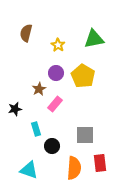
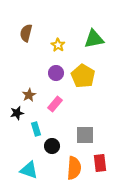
brown star: moved 10 px left, 6 px down
black star: moved 2 px right, 4 px down
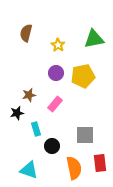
yellow pentagon: rotated 30 degrees clockwise
brown star: rotated 16 degrees clockwise
orange semicircle: rotated 15 degrees counterclockwise
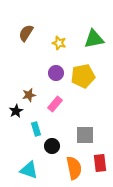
brown semicircle: rotated 18 degrees clockwise
yellow star: moved 1 px right, 2 px up; rotated 16 degrees counterclockwise
black star: moved 1 px left, 2 px up; rotated 16 degrees counterclockwise
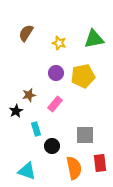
cyan triangle: moved 2 px left, 1 px down
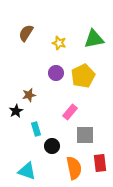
yellow pentagon: rotated 15 degrees counterclockwise
pink rectangle: moved 15 px right, 8 px down
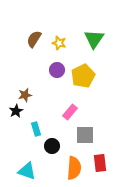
brown semicircle: moved 8 px right, 6 px down
green triangle: rotated 45 degrees counterclockwise
purple circle: moved 1 px right, 3 px up
brown star: moved 4 px left
orange semicircle: rotated 15 degrees clockwise
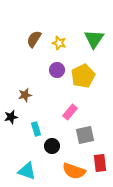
black star: moved 5 px left, 6 px down; rotated 16 degrees clockwise
gray square: rotated 12 degrees counterclockwise
orange semicircle: moved 3 px down; rotated 105 degrees clockwise
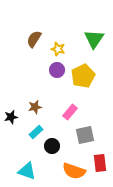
yellow star: moved 1 px left, 6 px down
brown star: moved 10 px right, 12 px down
cyan rectangle: moved 3 px down; rotated 64 degrees clockwise
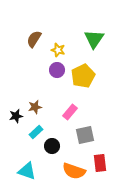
yellow star: moved 1 px down
black star: moved 5 px right, 1 px up
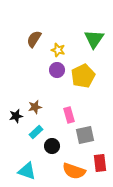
pink rectangle: moved 1 px left, 3 px down; rotated 56 degrees counterclockwise
